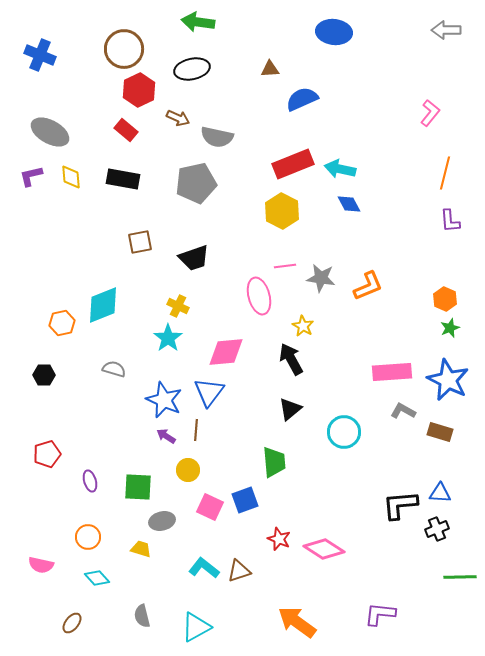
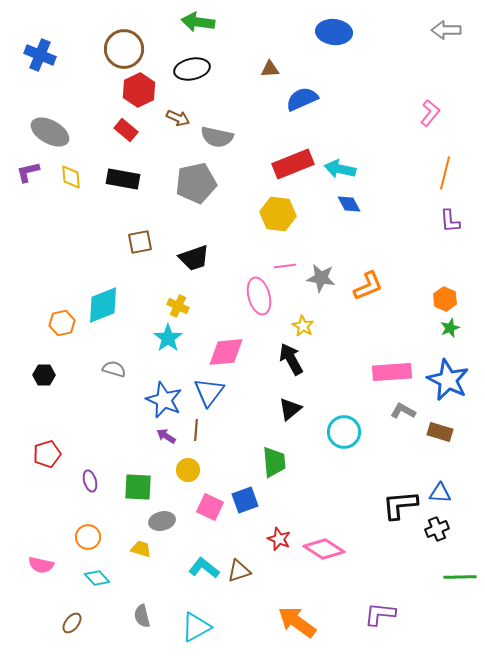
purple L-shape at (31, 176): moved 3 px left, 4 px up
yellow hexagon at (282, 211): moved 4 px left, 3 px down; rotated 20 degrees counterclockwise
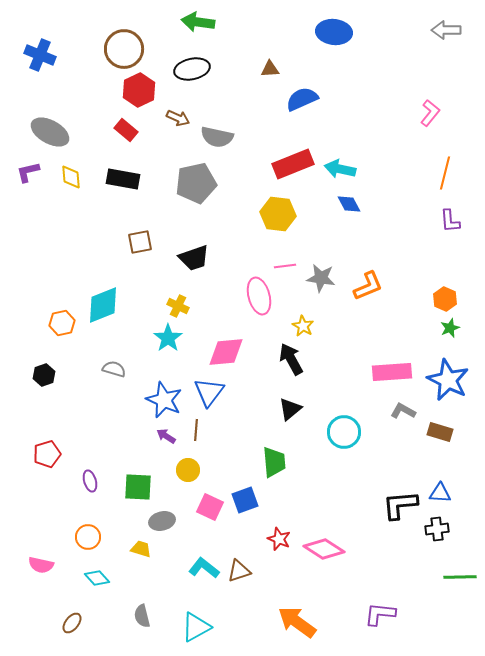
black hexagon at (44, 375): rotated 20 degrees counterclockwise
black cross at (437, 529): rotated 15 degrees clockwise
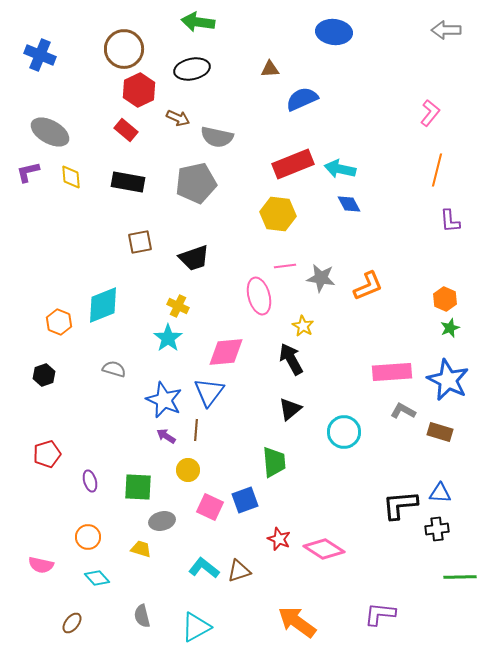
orange line at (445, 173): moved 8 px left, 3 px up
black rectangle at (123, 179): moved 5 px right, 3 px down
orange hexagon at (62, 323): moved 3 px left, 1 px up; rotated 25 degrees counterclockwise
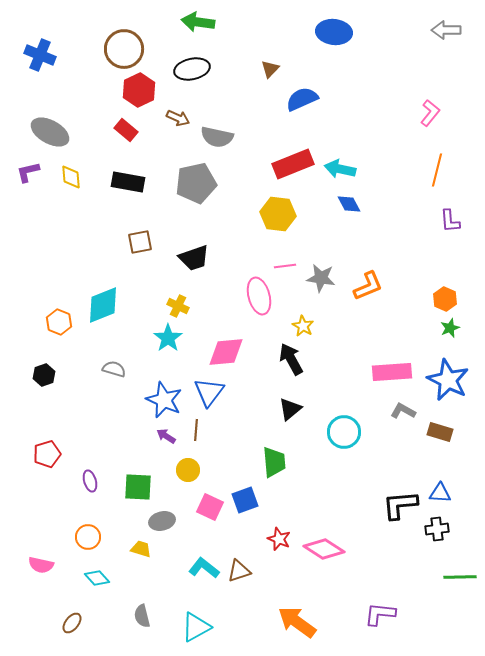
brown triangle at (270, 69): rotated 42 degrees counterclockwise
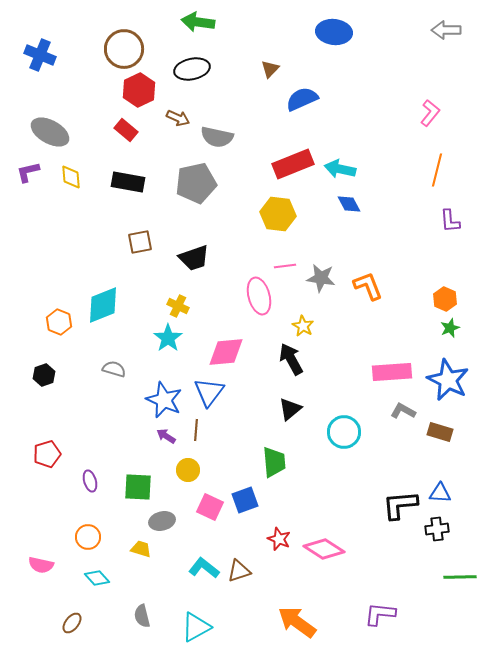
orange L-shape at (368, 286): rotated 88 degrees counterclockwise
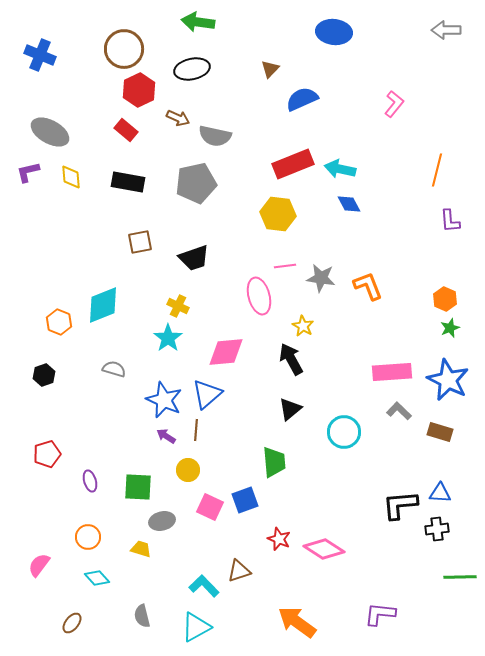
pink L-shape at (430, 113): moved 36 px left, 9 px up
gray semicircle at (217, 137): moved 2 px left, 1 px up
blue triangle at (209, 392): moved 2 px left, 2 px down; rotated 12 degrees clockwise
gray L-shape at (403, 411): moved 4 px left; rotated 15 degrees clockwise
pink semicircle at (41, 565): moved 2 px left; rotated 115 degrees clockwise
cyan L-shape at (204, 568): moved 18 px down; rotated 8 degrees clockwise
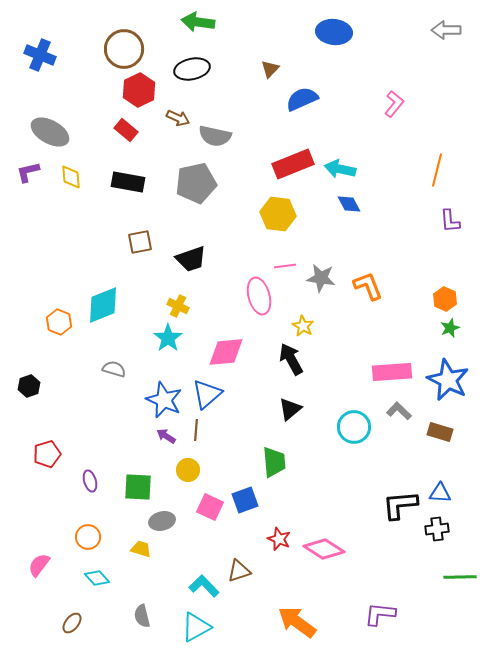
black trapezoid at (194, 258): moved 3 px left, 1 px down
black hexagon at (44, 375): moved 15 px left, 11 px down
cyan circle at (344, 432): moved 10 px right, 5 px up
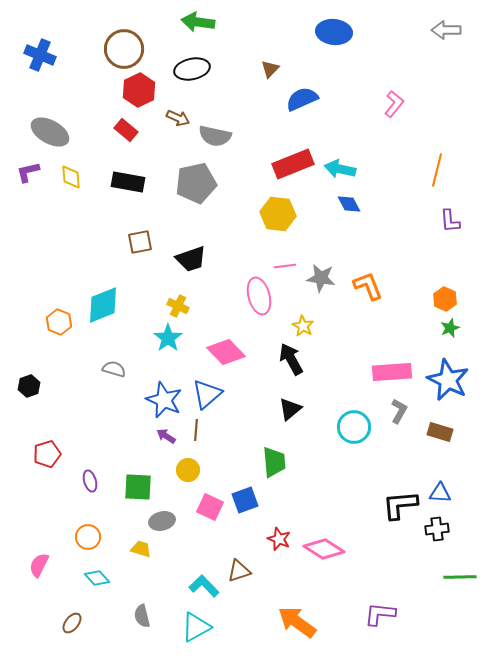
pink diamond at (226, 352): rotated 51 degrees clockwise
gray L-shape at (399, 411): rotated 75 degrees clockwise
pink semicircle at (39, 565): rotated 10 degrees counterclockwise
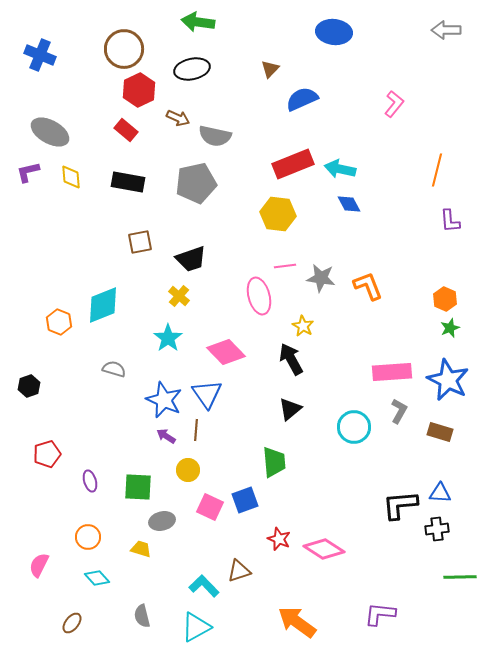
yellow cross at (178, 306): moved 1 px right, 10 px up; rotated 15 degrees clockwise
blue triangle at (207, 394): rotated 24 degrees counterclockwise
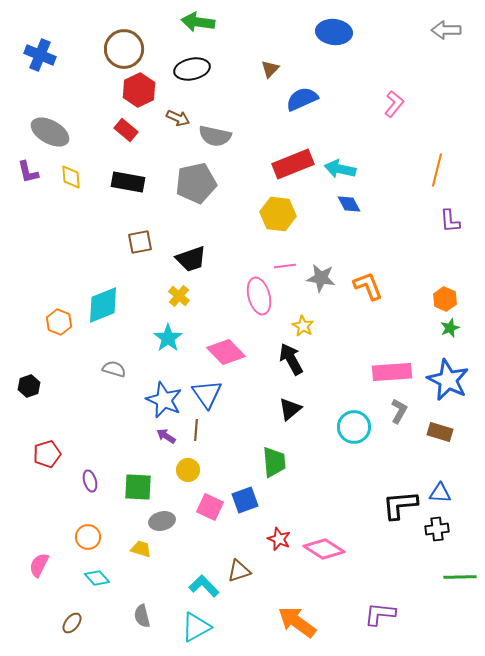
purple L-shape at (28, 172): rotated 90 degrees counterclockwise
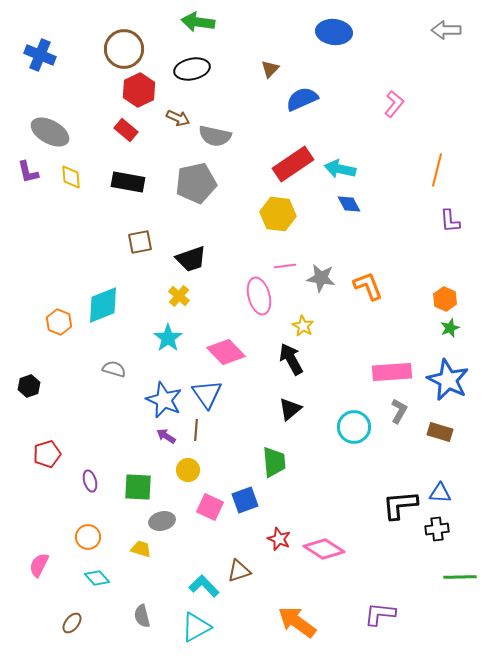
red rectangle at (293, 164): rotated 12 degrees counterclockwise
